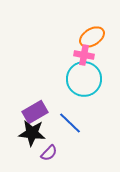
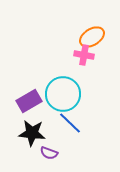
cyan circle: moved 21 px left, 15 px down
purple rectangle: moved 6 px left, 11 px up
purple semicircle: rotated 66 degrees clockwise
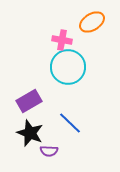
orange ellipse: moved 15 px up
pink cross: moved 22 px left, 15 px up
cyan circle: moved 5 px right, 27 px up
black star: moved 2 px left; rotated 16 degrees clockwise
purple semicircle: moved 2 px up; rotated 18 degrees counterclockwise
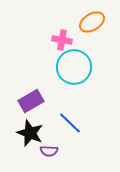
cyan circle: moved 6 px right
purple rectangle: moved 2 px right
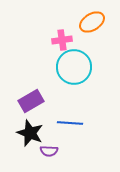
pink cross: rotated 18 degrees counterclockwise
blue line: rotated 40 degrees counterclockwise
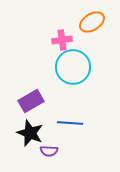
cyan circle: moved 1 px left
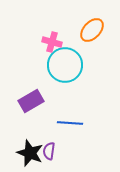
orange ellipse: moved 8 px down; rotated 15 degrees counterclockwise
pink cross: moved 10 px left, 2 px down; rotated 24 degrees clockwise
cyan circle: moved 8 px left, 2 px up
black star: moved 20 px down
purple semicircle: rotated 96 degrees clockwise
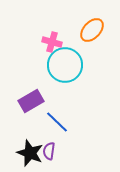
blue line: moved 13 px left, 1 px up; rotated 40 degrees clockwise
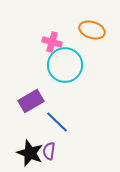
orange ellipse: rotated 65 degrees clockwise
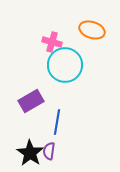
blue line: rotated 55 degrees clockwise
black star: rotated 12 degrees clockwise
